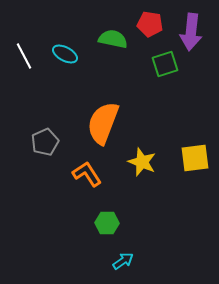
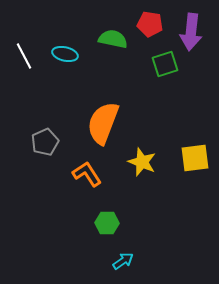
cyan ellipse: rotated 15 degrees counterclockwise
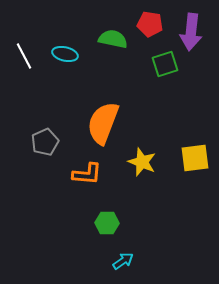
orange L-shape: rotated 128 degrees clockwise
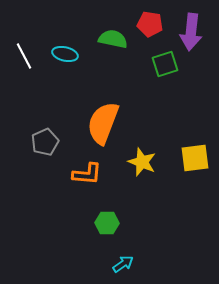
cyan arrow: moved 3 px down
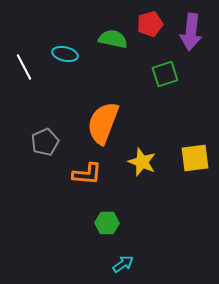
red pentagon: rotated 25 degrees counterclockwise
white line: moved 11 px down
green square: moved 10 px down
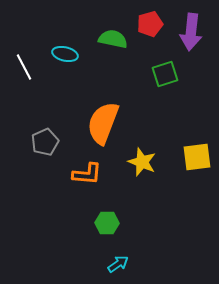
yellow square: moved 2 px right, 1 px up
cyan arrow: moved 5 px left
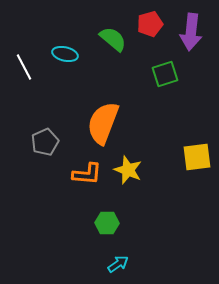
green semicircle: rotated 28 degrees clockwise
yellow star: moved 14 px left, 8 px down
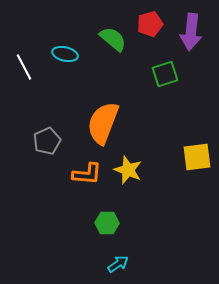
gray pentagon: moved 2 px right, 1 px up
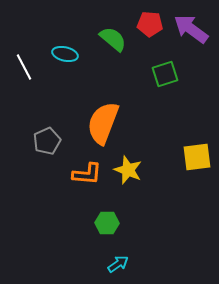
red pentagon: rotated 20 degrees clockwise
purple arrow: moved 3 px up; rotated 120 degrees clockwise
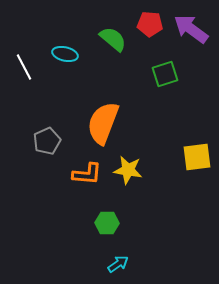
yellow star: rotated 12 degrees counterclockwise
